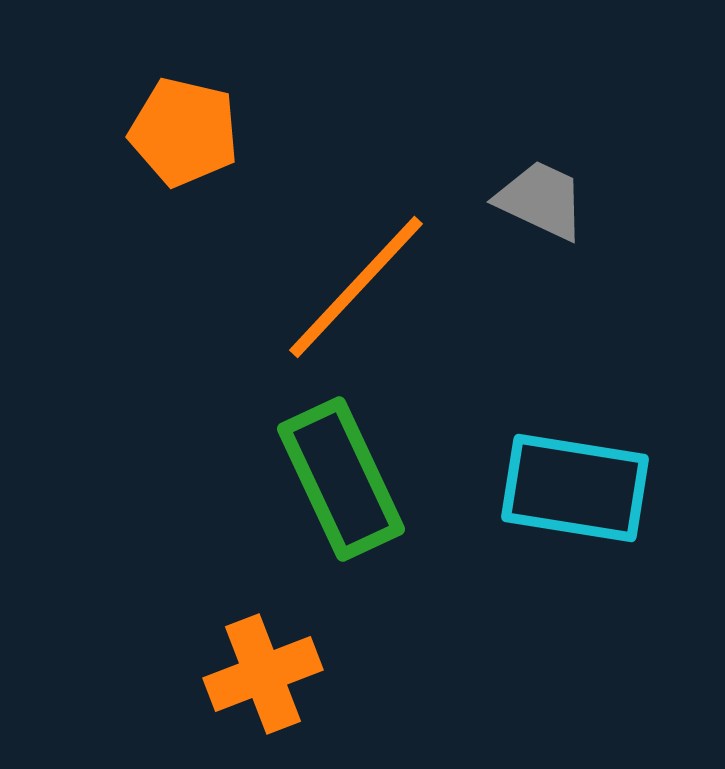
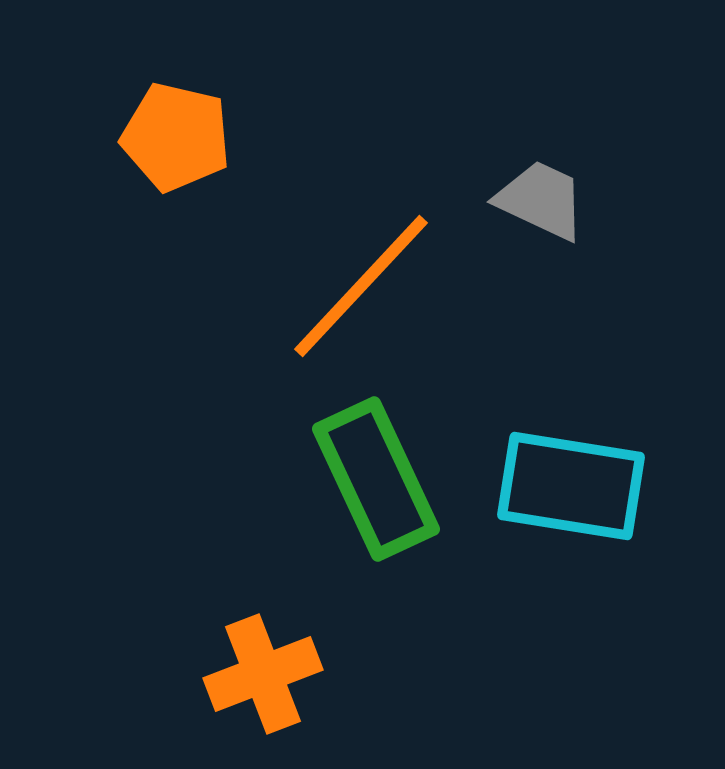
orange pentagon: moved 8 px left, 5 px down
orange line: moved 5 px right, 1 px up
green rectangle: moved 35 px right
cyan rectangle: moved 4 px left, 2 px up
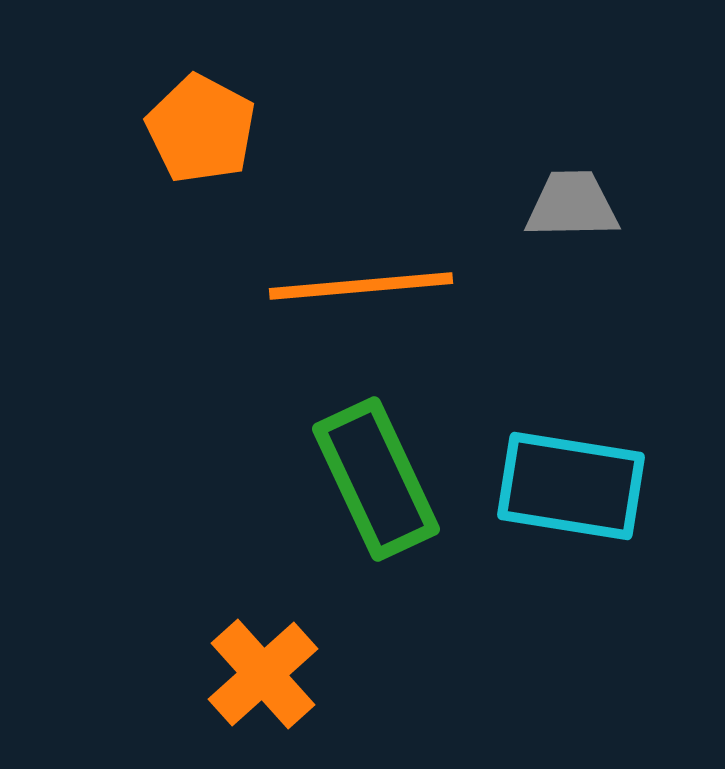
orange pentagon: moved 25 px right, 8 px up; rotated 15 degrees clockwise
gray trapezoid: moved 31 px right, 5 px down; rotated 26 degrees counterclockwise
orange line: rotated 42 degrees clockwise
orange cross: rotated 21 degrees counterclockwise
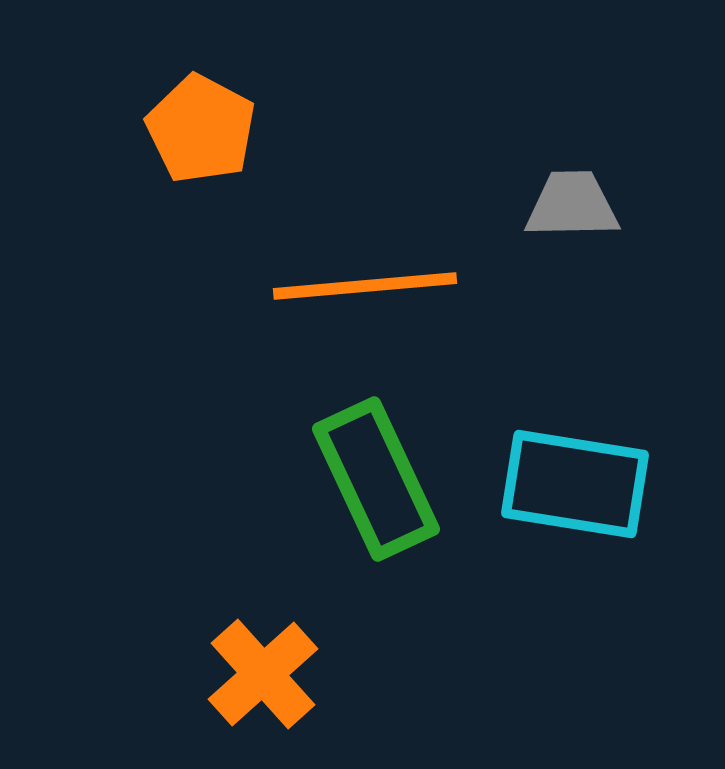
orange line: moved 4 px right
cyan rectangle: moved 4 px right, 2 px up
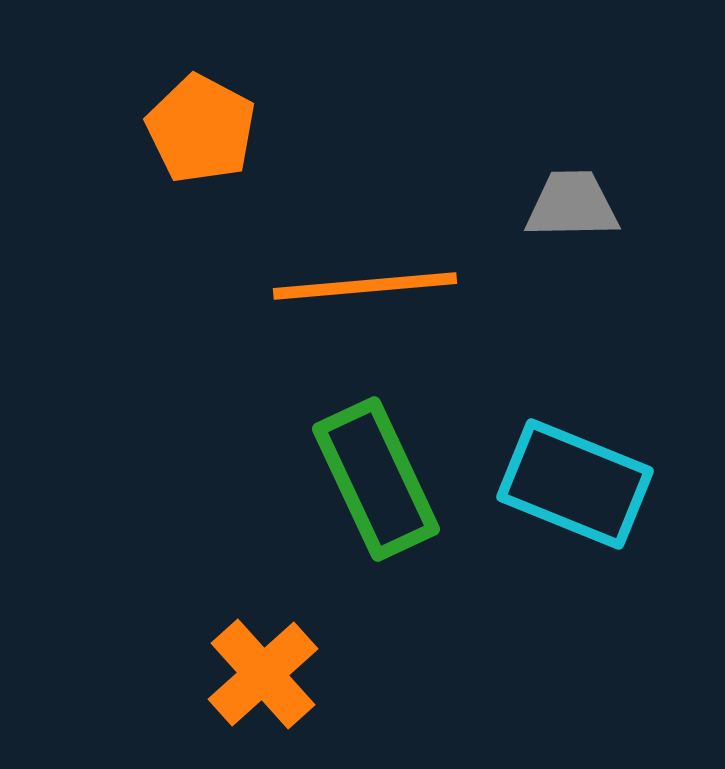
cyan rectangle: rotated 13 degrees clockwise
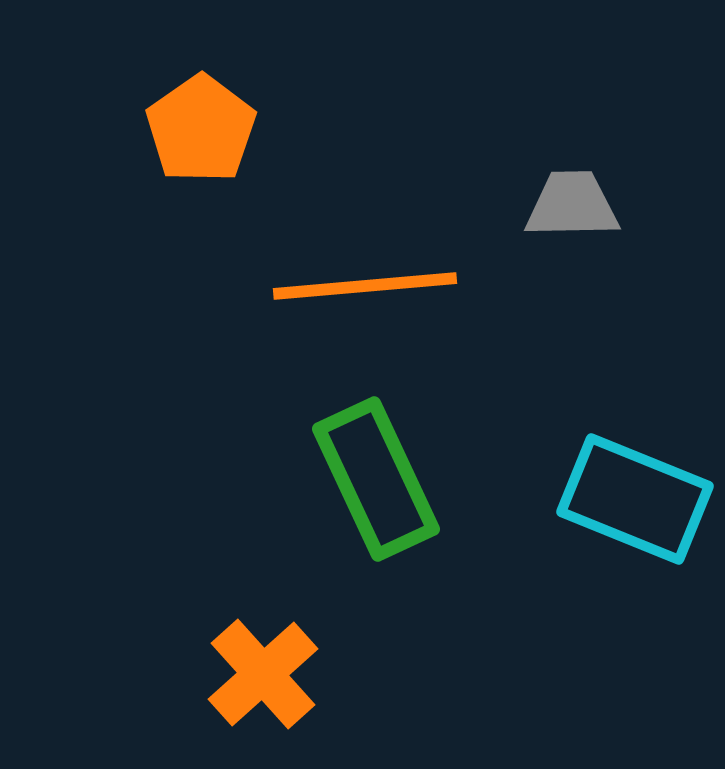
orange pentagon: rotated 9 degrees clockwise
cyan rectangle: moved 60 px right, 15 px down
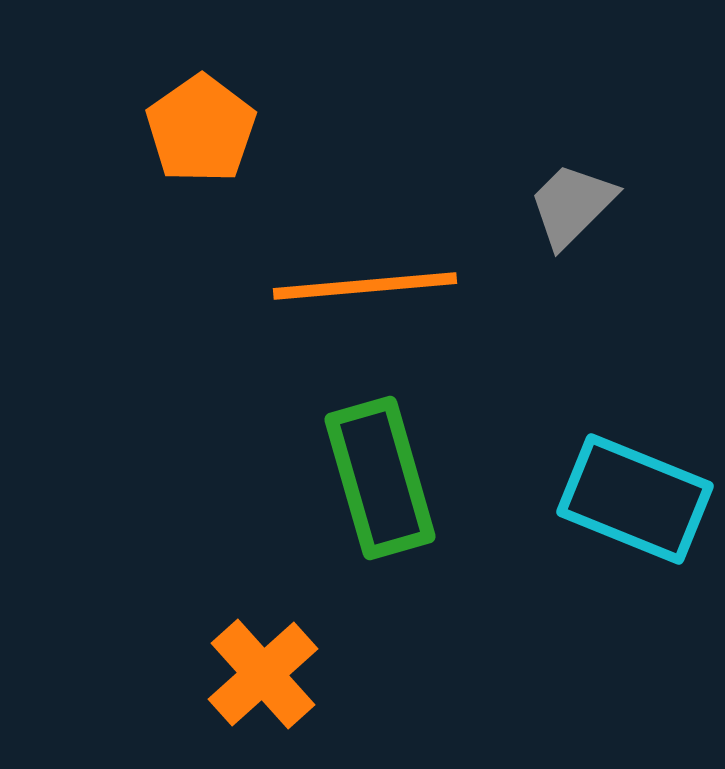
gray trapezoid: rotated 44 degrees counterclockwise
green rectangle: moved 4 px right, 1 px up; rotated 9 degrees clockwise
